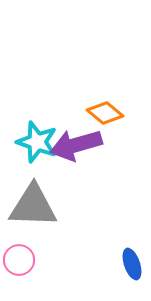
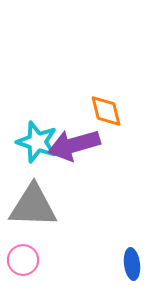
orange diamond: moved 1 px right, 2 px up; rotated 36 degrees clockwise
purple arrow: moved 2 px left
pink circle: moved 4 px right
blue ellipse: rotated 12 degrees clockwise
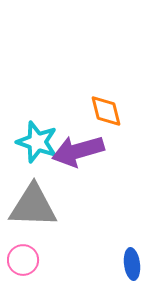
purple arrow: moved 4 px right, 6 px down
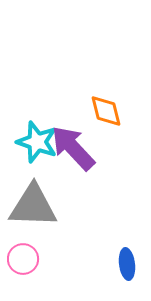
purple arrow: moved 5 px left, 3 px up; rotated 63 degrees clockwise
pink circle: moved 1 px up
blue ellipse: moved 5 px left
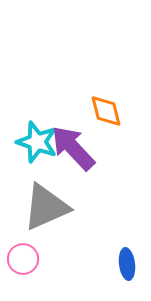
gray triangle: moved 13 px right, 1 px down; rotated 26 degrees counterclockwise
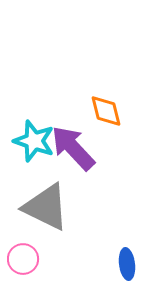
cyan star: moved 3 px left, 1 px up
gray triangle: rotated 50 degrees clockwise
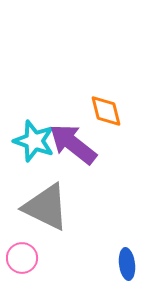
purple arrow: moved 4 px up; rotated 9 degrees counterclockwise
pink circle: moved 1 px left, 1 px up
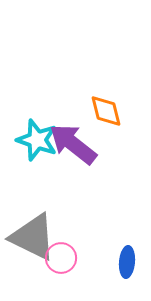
cyan star: moved 3 px right, 1 px up
gray triangle: moved 13 px left, 30 px down
pink circle: moved 39 px right
blue ellipse: moved 2 px up; rotated 12 degrees clockwise
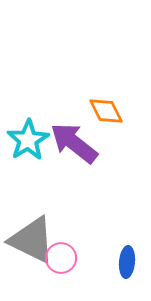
orange diamond: rotated 12 degrees counterclockwise
cyan star: moved 9 px left; rotated 21 degrees clockwise
purple arrow: moved 1 px right, 1 px up
gray triangle: moved 1 px left, 3 px down
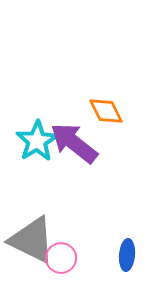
cyan star: moved 9 px right, 1 px down
blue ellipse: moved 7 px up
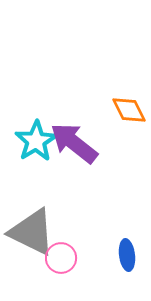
orange diamond: moved 23 px right, 1 px up
cyan star: moved 1 px left
gray triangle: moved 8 px up
blue ellipse: rotated 12 degrees counterclockwise
